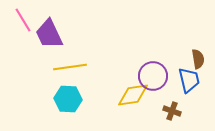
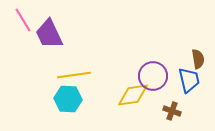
yellow line: moved 4 px right, 8 px down
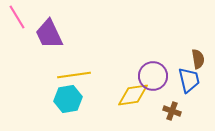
pink line: moved 6 px left, 3 px up
cyan hexagon: rotated 12 degrees counterclockwise
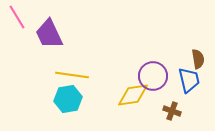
yellow line: moved 2 px left; rotated 16 degrees clockwise
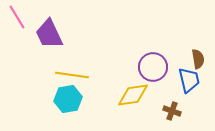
purple circle: moved 9 px up
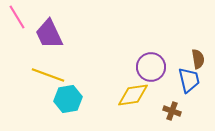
purple circle: moved 2 px left
yellow line: moved 24 px left; rotated 12 degrees clockwise
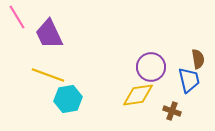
yellow diamond: moved 5 px right
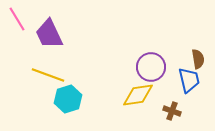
pink line: moved 2 px down
cyan hexagon: rotated 8 degrees counterclockwise
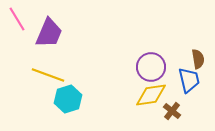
purple trapezoid: moved 1 px up; rotated 132 degrees counterclockwise
yellow diamond: moved 13 px right
brown cross: rotated 18 degrees clockwise
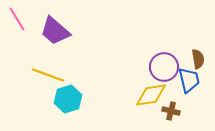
purple trapezoid: moved 6 px right, 2 px up; rotated 108 degrees clockwise
purple circle: moved 13 px right
brown cross: moved 1 px left; rotated 24 degrees counterclockwise
